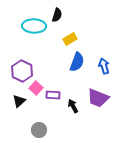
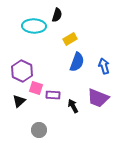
pink square: rotated 24 degrees counterclockwise
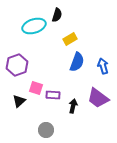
cyan ellipse: rotated 20 degrees counterclockwise
blue arrow: moved 1 px left
purple hexagon: moved 5 px left, 6 px up; rotated 15 degrees clockwise
purple trapezoid: rotated 15 degrees clockwise
black arrow: rotated 40 degrees clockwise
gray circle: moved 7 px right
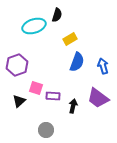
purple rectangle: moved 1 px down
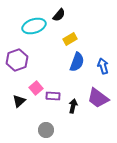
black semicircle: moved 2 px right; rotated 24 degrees clockwise
purple hexagon: moved 5 px up
pink square: rotated 32 degrees clockwise
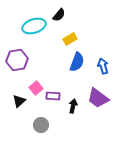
purple hexagon: rotated 10 degrees clockwise
gray circle: moved 5 px left, 5 px up
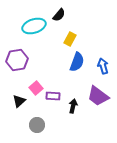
yellow rectangle: rotated 32 degrees counterclockwise
purple trapezoid: moved 2 px up
gray circle: moved 4 px left
